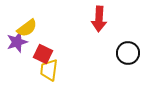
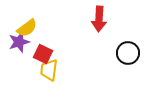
purple star: moved 2 px right
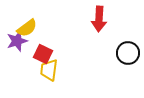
purple star: moved 2 px left, 1 px up
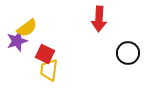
red square: moved 2 px right
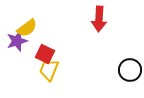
black circle: moved 2 px right, 17 px down
yellow trapezoid: rotated 15 degrees clockwise
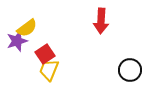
red arrow: moved 2 px right, 2 px down
red square: rotated 30 degrees clockwise
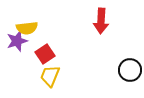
yellow semicircle: rotated 30 degrees clockwise
yellow trapezoid: moved 1 px right, 6 px down
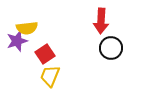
black circle: moved 19 px left, 22 px up
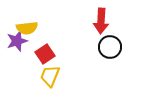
black circle: moved 1 px left, 1 px up
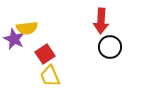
purple star: moved 3 px left, 2 px up; rotated 30 degrees counterclockwise
yellow trapezoid: rotated 45 degrees counterclockwise
